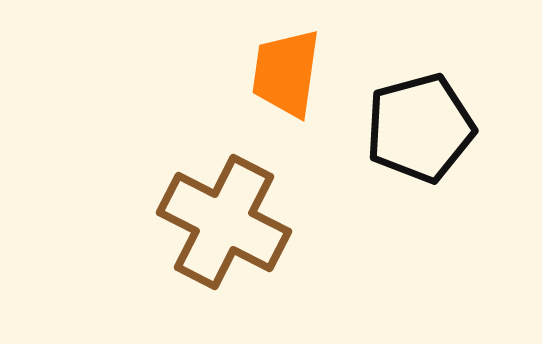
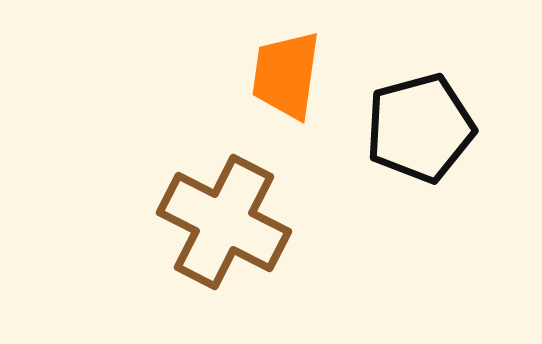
orange trapezoid: moved 2 px down
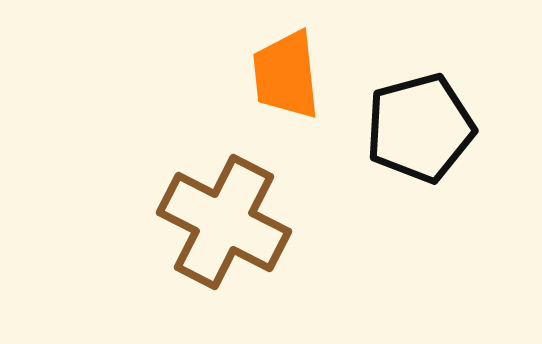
orange trapezoid: rotated 14 degrees counterclockwise
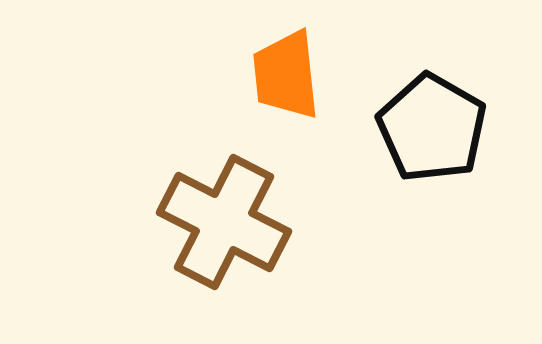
black pentagon: moved 12 px right; rotated 27 degrees counterclockwise
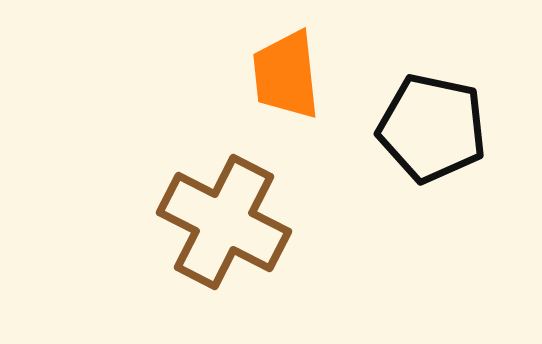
black pentagon: rotated 18 degrees counterclockwise
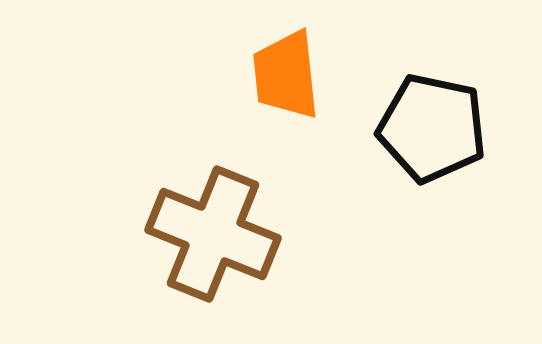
brown cross: moved 11 px left, 12 px down; rotated 5 degrees counterclockwise
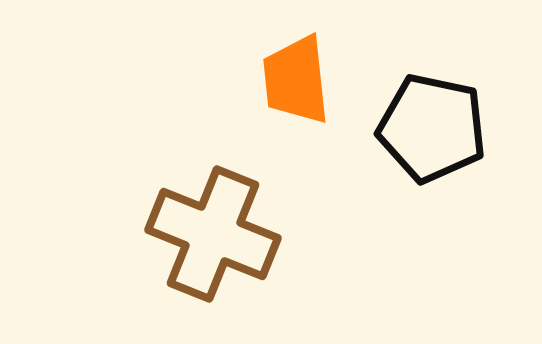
orange trapezoid: moved 10 px right, 5 px down
